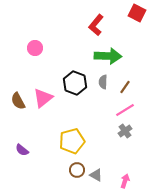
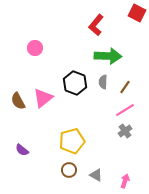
brown circle: moved 8 px left
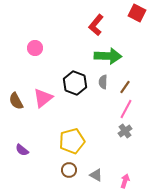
brown semicircle: moved 2 px left
pink line: moved 1 px right, 1 px up; rotated 30 degrees counterclockwise
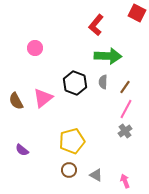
pink arrow: rotated 40 degrees counterclockwise
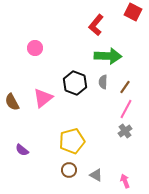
red square: moved 4 px left, 1 px up
brown semicircle: moved 4 px left, 1 px down
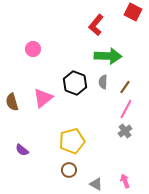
pink circle: moved 2 px left, 1 px down
brown semicircle: rotated 12 degrees clockwise
gray triangle: moved 9 px down
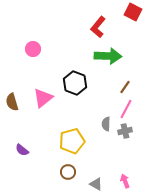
red L-shape: moved 2 px right, 2 px down
gray semicircle: moved 3 px right, 42 px down
gray cross: rotated 24 degrees clockwise
brown circle: moved 1 px left, 2 px down
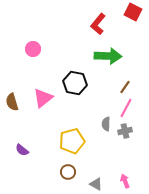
red L-shape: moved 3 px up
black hexagon: rotated 10 degrees counterclockwise
pink line: moved 1 px up
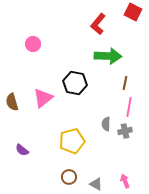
pink circle: moved 5 px up
brown line: moved 4 px up; rotated 24 degrees counterclockwise
pink line: moved 3 px right, 1 px up; rotated 18 degrees counterclockwise
brown circle: moved 1 px right, 5 px down
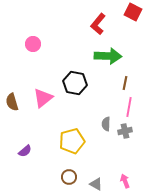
purple semicircle: moved 3 px right, 1 px down; rotated 80 degrees counterclockwise
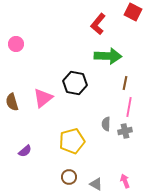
pink circle: moved 17 px left
